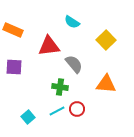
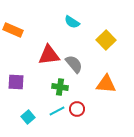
red triangle: moved 9 px down
purple square: moved 2 px right, 15 px down
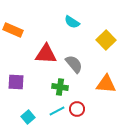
red triangle: moved 3 px left, 1 px up; rotated 10 degrees clockwise
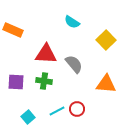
green cross: moved 16 px left, 6 px up
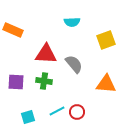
cyan semicircle: rotated 35 degrees counterclockwise
yellow square: rotated 24 degrees clockwise
red circle: moved 3 px down
cyan square: rotated 24 degrees clockwise
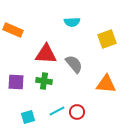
yellow square: moved 1 px right, 1 px up
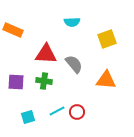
orange triangle: moved 4 px up
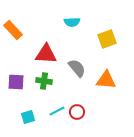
orange rectangle: rotated 24 degrees clockwise
gray semicircle: moved 3 px right, 4 px down
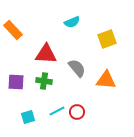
cyan semicircle: rotated 21 degrees counterclockwise
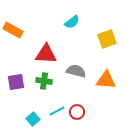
cyan semicircle: rotated 14 degrees counterclockwise
orange rectangle: rotated 18 degrees counterclockwise
gray semicircle: moved 1 px left, 3 px down; rotated 36 degrees counterclockwise
purple square: rotated 12 degrees counterclockwise
cyan square: moved 5 px right, 2 px down; rotated 24 degrees counterclockwise
